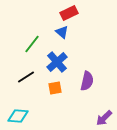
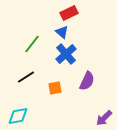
blue cross: moved 9 px right, 8 px up
purple semicircle: rotated 12 degrees clockwise
cyan diamond: rotated 15 degrees counterclockwise
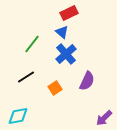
orange square: rotated 24 degrees counterclockwise
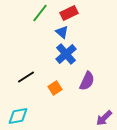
green line: moved 8 px right, 31 px up
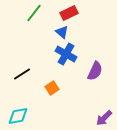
green line: moved 6 px left
blue cross: rotated 20 degrees counterclockwise
black line: moved 4 px left, 3 px up
purple semicircle: moved 8 px right, 10 px up
orange square: moved 3 px left
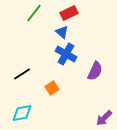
cyan diamond: moved 4 px right, 3 px up
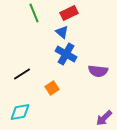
green line: rotated 60 degrees counterclockwise
purple semicircle: moved 3 px right; rotated 72 degrees clockwise
cyan diamond: moved 2 px left, 1 px up
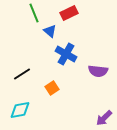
blue triangle: moved 12 px left, 1 px up
cyan diamond: moved 2 px up
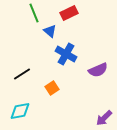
purple semicircle: moved 1 px up; rotated 30 degrees counterclockwise
cyan diamond: moved 1 px down
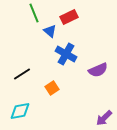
red rectangle: moved 4 px down
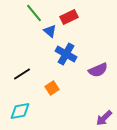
green line: rotated 18 degrees counterclockwise
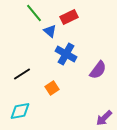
purple semicircle: rotated 30 degrees counterclockwise
